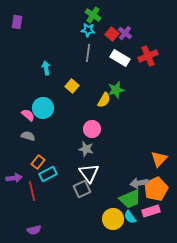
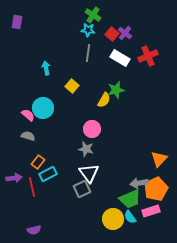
red line: moved 4 px up
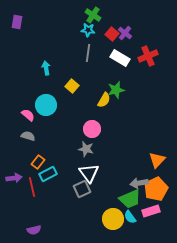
cyan circle: moved 3 px right, 3 px up
orange triangle: moved 2 px left, 1 px down
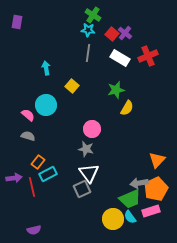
yellow semicircle: moved 23 px right, 8 px down
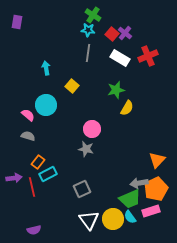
white triangle: moved 47 px down
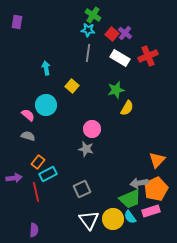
red line: moved 4 px right, 5 px down
purple semicircle: rotated 72 degrees counterclockwise
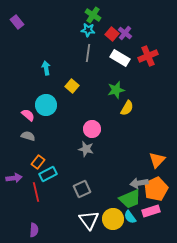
purple rectangle: rotated 48 degrees counterclockwise
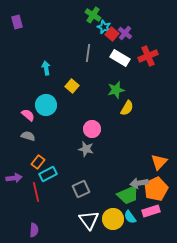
purple rectangle: rotated 24 degrees clockwise
cyan star: moved 16 px right, 3 px up; rotated 16 degrees clockwise
orange triangle: moved 2 px right, 2 px down
gray square: moved 1 px left
green trapezoid: moved 2 px left, 4 px up
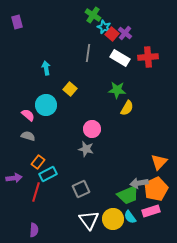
red cross: moved 1 px down; rotated 18 degrees clockwise
yellow square: moved 2 px left, 3 px down
green star: moved 1 px right; rotated 18 degrees clockwise
red line: rotated 30 degrees clockwise
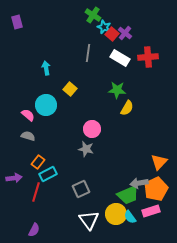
yellow circle: moved 3 px right, 5 px up
purple semicircle: rotated 24 degrees clockwise
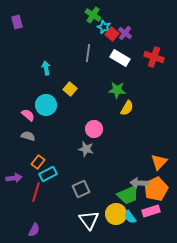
red cross: moved 6 px right; rotated 24 degrees clockwise
pink circle: moved 2 px right
gray arrow: rotated 12 degrees clockwise
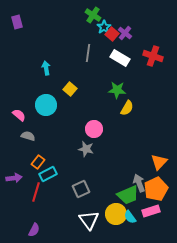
cyan star: rotated 16 degrees clockwise
red cross: moved 1 px left, 1 px up
pink semicircle: moved 9 px left
gray arrow: rotated 66 degrees clockwise
